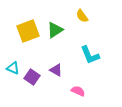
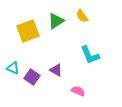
green triangle: moved 1 px right, 9 px up
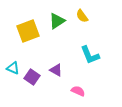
green triangle: moved 1 px right
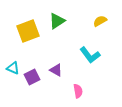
yellow semicircle: moved 18 px right, 5 px down; rotated 96 degrees clockwise
cyan L-shape: rotated 15 degrees counterclockwise
purple square: rotated 28 degrees clockwise
pink semicircle: rotated 56 degrees clockwise
